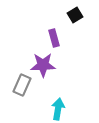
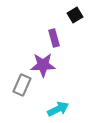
cyan arrow: rotated 55 degrees clockwise
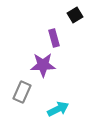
gray rectangle: moved 7 px down
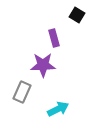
black square: moved 2 px right; rotated 28 degrees counterclockwise
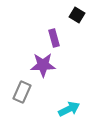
cyan arrow: moved 11 px right
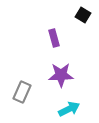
black square: moved 6 px right
purple star: moved 18 px right, 10 px down
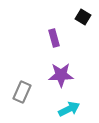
black square: moved 2 px down
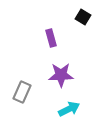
purple rectangle: moved 3 px left
